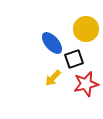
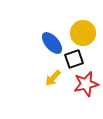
yellow circle: moved 3 px left, 4 px down
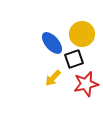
yellow circle: moved 1 px left, 1 px down
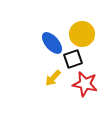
black square: moved 1 px left
red star: moved 1 px left; rotated 25 degrees clockwise
